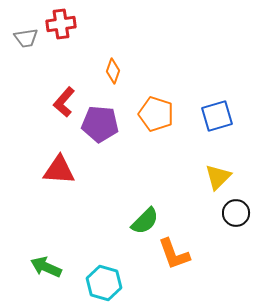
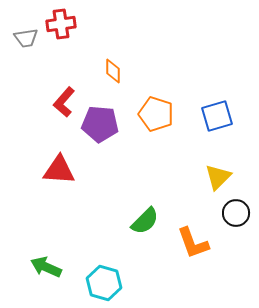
orange diamond: rotated 20 degrees counterclockwise
orange L-shape: moved 19 px right, 11 px up
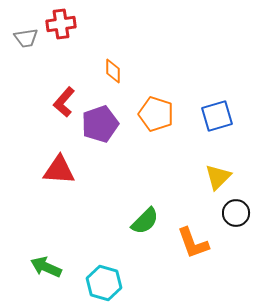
purple pentagon: rotated 24 degrees counterclockwise
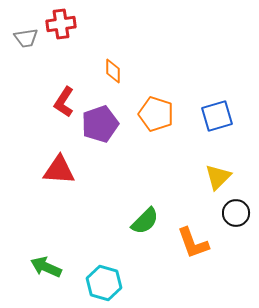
red L-shape: rotated 8 degrees counterclockwise
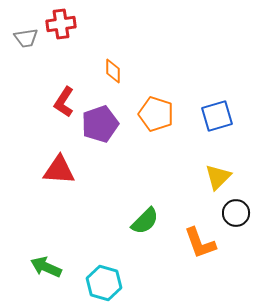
orange L-shape: moved 7 px right
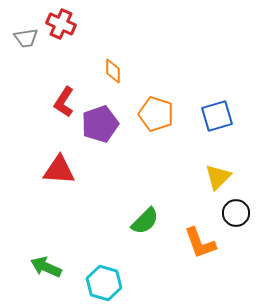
red cross: rotated 32 degrees clockwise
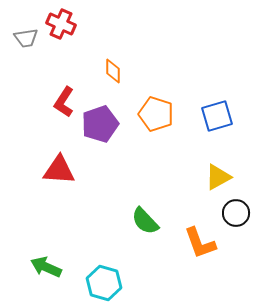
yellow triangle: rotated 16 degrees clockwise
green semicircle: rotated 92 degrees clockwise
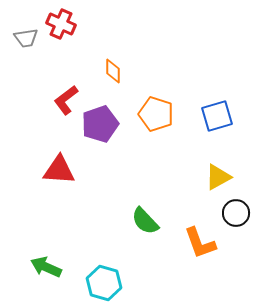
red L-shape: moved 2 px right, 2 px up; rotated 20 degrees clockwise
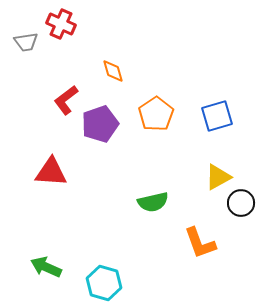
gray trapezoid: moved 4 px down
orange diamond: rotated 15 degrees counterclockwise
orange pentagon: rotated 20 degrees clockwise
red triangle: moved 8 px left, 2 px down
black circle: moved 5 px right, 10 px up
green semicircle: moved 8 px right, 19 px up; rotated 60 degrees counterclockwise
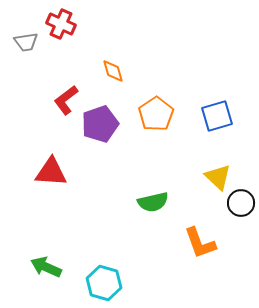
yellow triangle: rotated 48 degrees counterclockwise
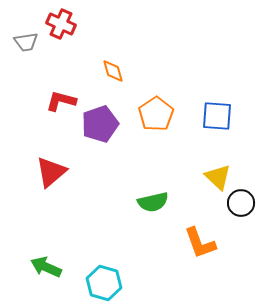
red L-shape: moved 5 px left, 1 px down; rotated 52 degrees clockwise
blue square: rotated 20 degrees clockwise
red triangle: rotated 44 degrees counterclockwise
